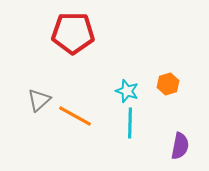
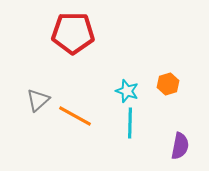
gray triangle: moved 1 px left
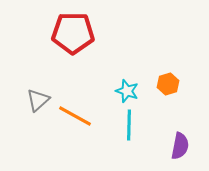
cyan line: moved 1 px left, 2 px down
